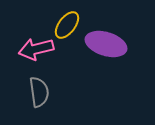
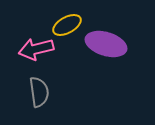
yellow ellipse: rotated 24 degrees clockwise
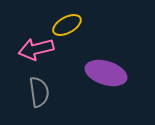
purple ellipse: moved 29 px down
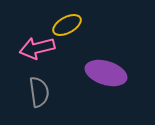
pink arrow: moved 1 px right, 1 px up
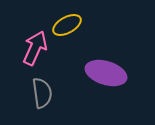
pink arrow: moved 2 px left; rotated 128 degrees clockwise
gray semicircle: moved 3 px right, 1 px down
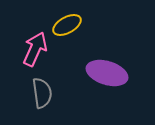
pink arrow: moved 1 px down
purple ellipse: moved 1 px right
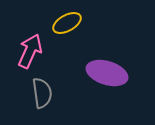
yellow ellipse: moved 2 px up
pink arrow: moved 5 px left, 2 px down
